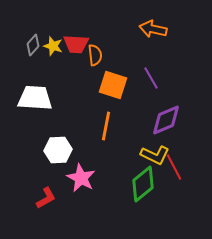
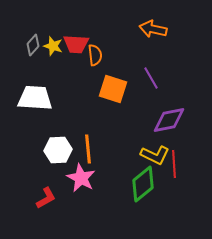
orange square: moved 4 px down
purple diamond: moved 3 px right; rotated 12 degrees clockwise
orange line: moved 18 px left, 23 px down; rotated 16 degrees counterclockwise
red line: moved 3 px up; rotated 24 degrees clockwise
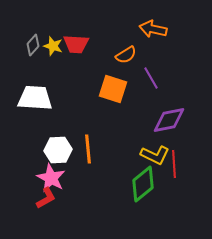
orange semicircle: moved 31 px right; rotated 65 degrees clockwise
pink star: moved 30 px left
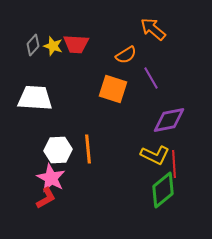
orange arrow: rotated 28 degrees clockwise
green diamond: moved 20 px right, 6 px down
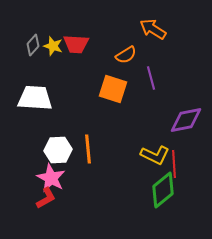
orange arrow: rotated 8 degrees counterclockwise
purple line: rotated 15 degrees clockwise
purple diamond: moved 17 px right
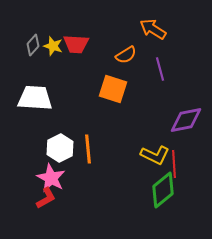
purple line: moved 9 px right, 9 px up
white hexagon: moved 2 px right, 2 px up; rotated 24 degrees counterclockwise
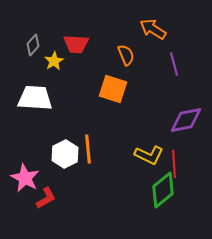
yellow star: moved 1 px right, 15 px down; rotated 24 degrees clockwise
orange semicircle: rotated 80 degrees counterclockwise
purple line: moved 14 px right, 5 px up
white hexagon: moved 5 px right, 6 px down
yellow L-shape: moved 6 px left
pink star: moved 26 px left
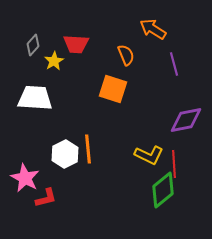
red L-shape: rotated 15 degrees clockwise
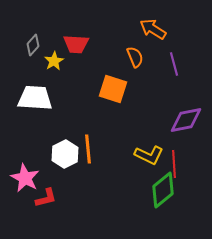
orange semicircle: moved 9 px right, 2 px down
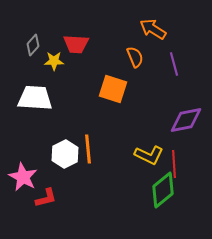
yellow star: rotated 30 degrees clockwise
pink star: moved 2 px left, 1 px up
